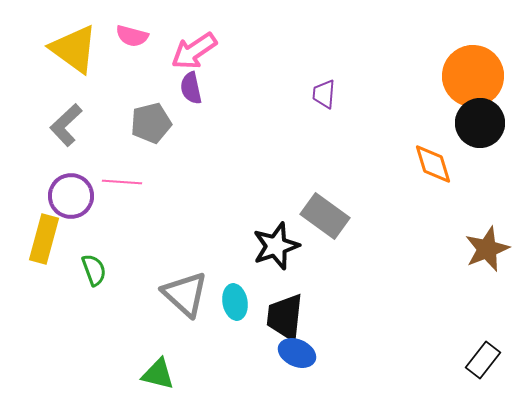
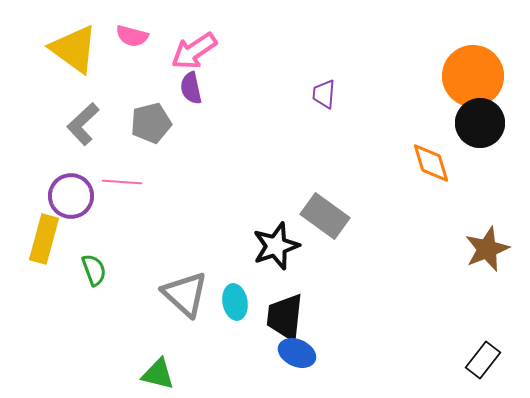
gray L-shape: moved 17 px right, 1 px up
orange diamond: moved 2 px left, 1 px up
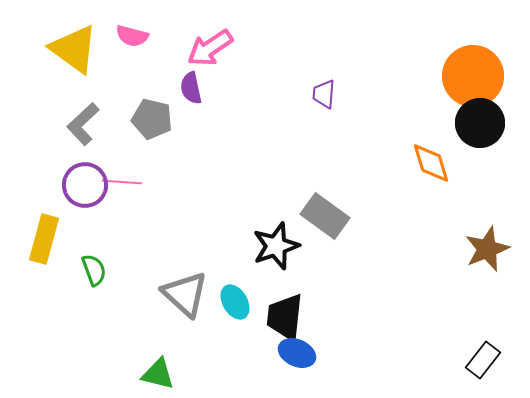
pink arrow: moved 16 px right, 3 px up
gray pentagon: moved 1 px right, 4 px up; rotated 27 degrees clockwise
purple circle: moved 14 px right, 11 px up
cyan ellipse: rotated 20 degrees counterclockwise
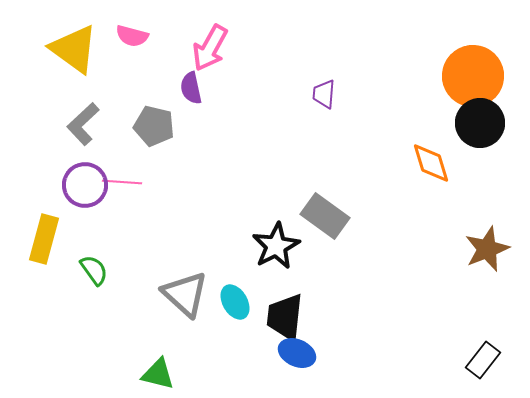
pink arrow: rotated 27 degrees counterclockwise
gray pentagon: moved 2 px right, 7 px down
black star: rotated 9 degrees counterclockwise
green semicircle: rotated 16 degrees counterclockwise
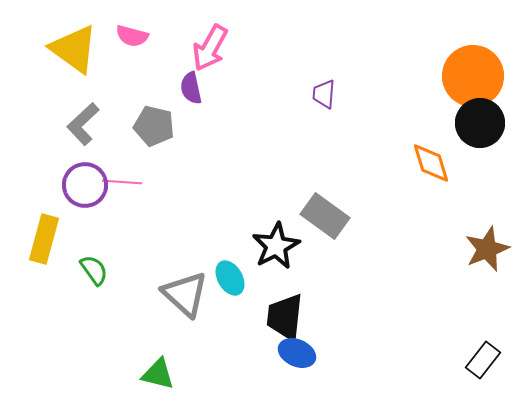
cyan ellipse: moved 5 px left, 24 px up
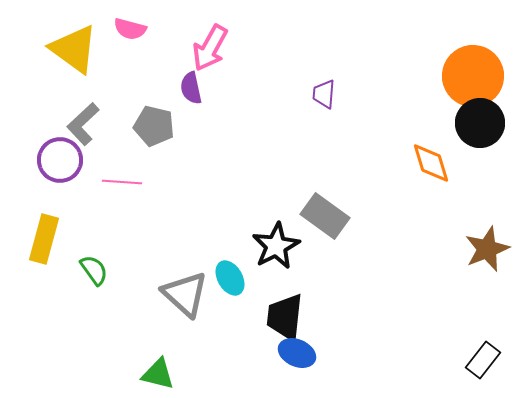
pink semicircle: moved 2 px left, 7 px up
purple circle: moved 25 px left, 25 px up
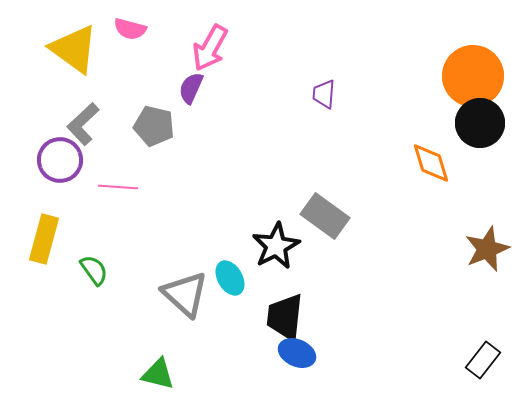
purple semicircle: rotated 36 degrees clockwise
pink line: moved 4 px left, 5 px down
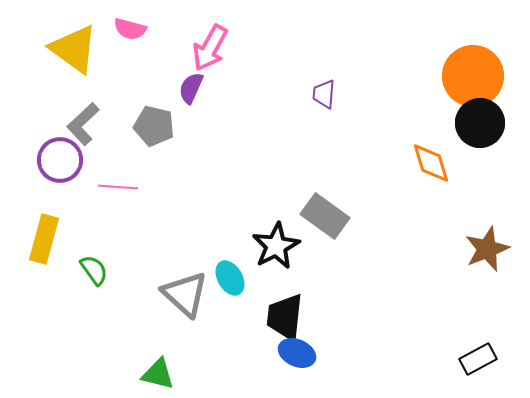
black rectangle: moved 5 px left, 1 px up; rotated 24 degrees clockwise
